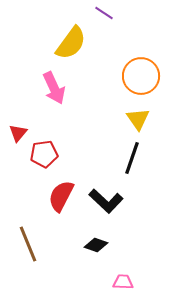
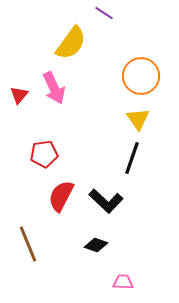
red triangle: moved 1 px right, 38 px up
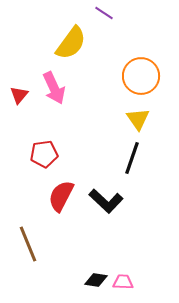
black diamond: moved 35 px down; rotated 10 degrees counterclockwise
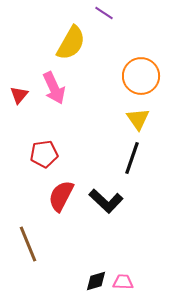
yellow semicircle: rotated 6 degrees counterclockwise
black diamond: moved 1 px down; rotated 25 degrees counterclockwise
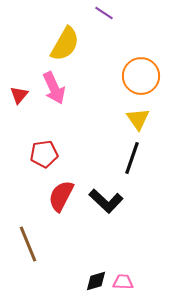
yellow semicircle: moved 6 px left, 1 px down
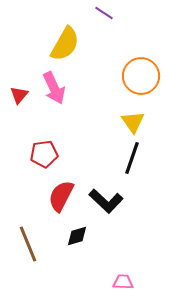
yellow triangle: moved 5 px left, 3 px down
black diamond: moved 19 px left, 45 px up
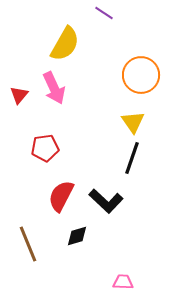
orange circle: moved 1 px up
red pentagon: moved 1 px right, 6 px up
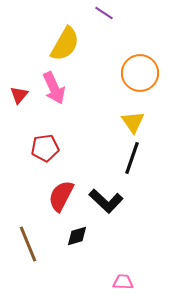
orange circle: moved 1 px left, 2 px up
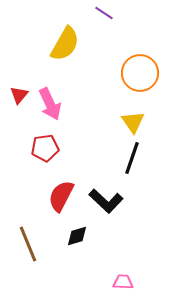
pink arrow: moved 4 px left, 16 px down
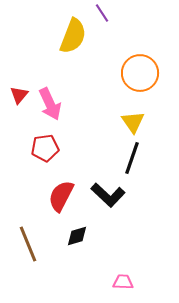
purple line: moved 2 px left; rotated 24 degrees clockwise
yellow semicircle: moved 8 px right, 8 px up; rotated 9 degrees counterclockwise
black L-shape: moved 2 px right, 6 px up
